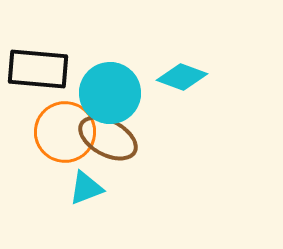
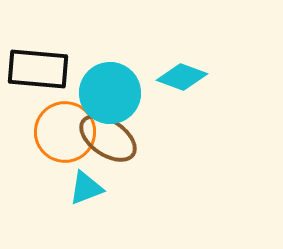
brown ellipse: rotated 6 degrees clockwise
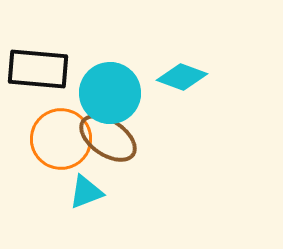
orange circle: moved 4 px left, 7 px down
cyan triangle: moved 4 px down
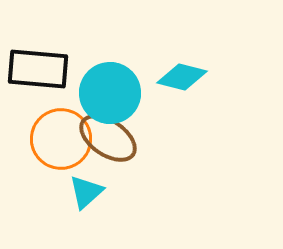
cyan diamond: rotated 6 degrees counterclockwise
cyan triangle: rotated 21 degrees counterclockwise
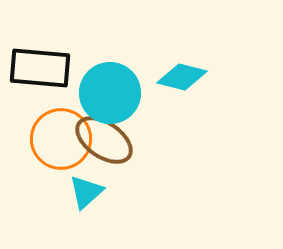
black rectangle: moved 2 px right, 1 px up
brown ellipse: moved 4 px left, 2 px down
